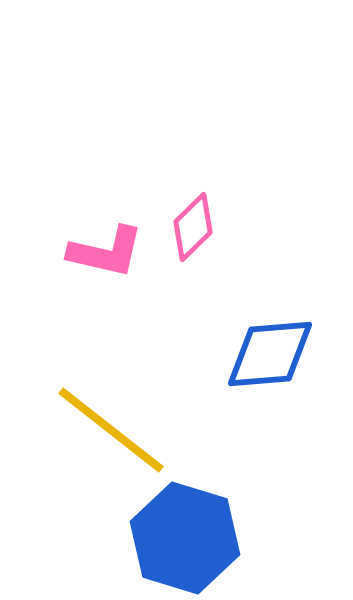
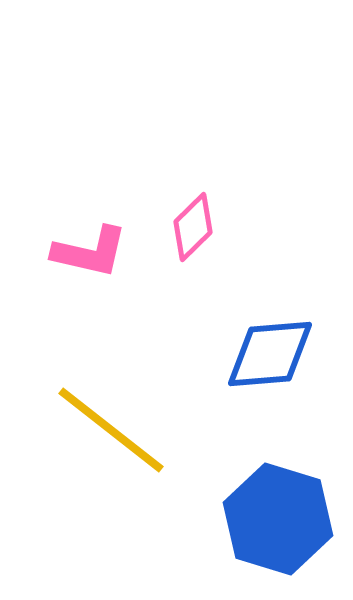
pink L-shape: moved 16 px left
blue hexagon: moved 93 px right, 19 px up
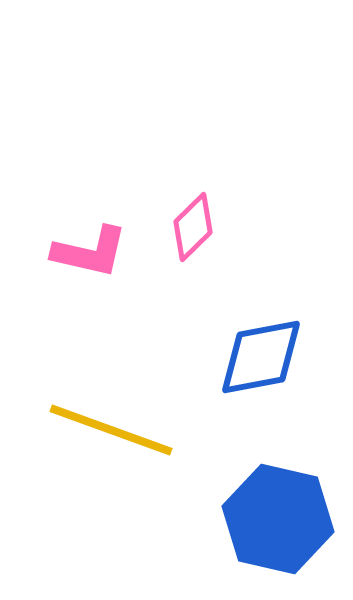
blue diamond: moved 9 px left, 3 px down; rotated 6 degrees counterclockwise
yellow line: rotated 18 degrees counterclockwise
blue hexagon: rotated 4 degrees counterclockwise
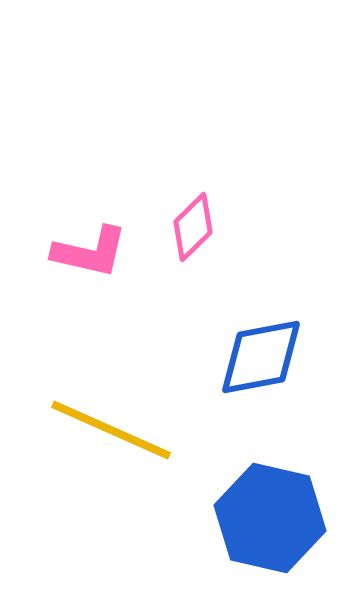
yellow line: rotated 4 degrees clockwise
blue hexagon: moved 8 px left, 1 px up
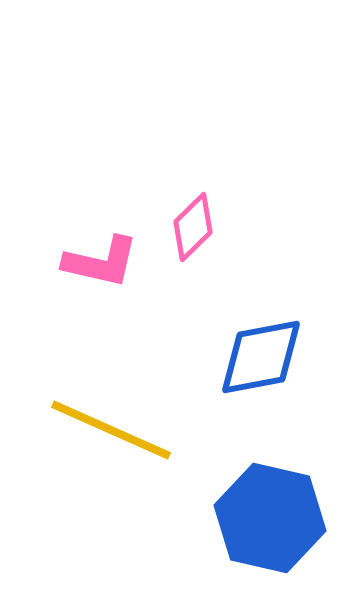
pink L-shape: moved 11 px right, 10 px down
